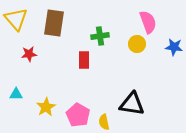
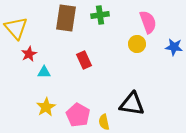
yellow triangle: moved 9 px down
brown rectangle: moved 12 px right, 5 px up
green cross: moved 21 px up
red star: rotated 21 degrees counterclockwise
red rectangle: rotated 24 degrees counterclockwise
cyan triangle: moved 28 px right, 22 px up
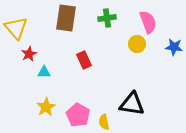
green cross: moved 7 px right, 3 px down
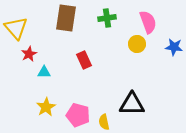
black triangle: rotated 8 degrees counterclockwise
pink pentagon: rotated 15 degrees counterclockwise
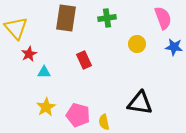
pink semicircle: moved 15 px right, 4 px up
black triangle: moved 8 px right, 1 px up; rotated 8 degrees clockwise
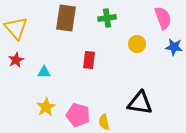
red star: moved 13 px left, 6 px down
red rectangle: moved 5 px right; rotated 30 degrees clockwise
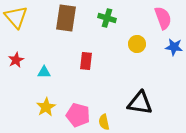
green cross: rotated 24 degrees clockwise
yellow triangle: moved 11 px up
red rectangle: moved 3 px left, 1 px down
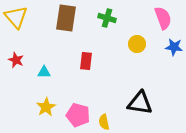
red star: rotated 21 degrees counterclockwise
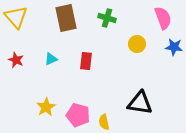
brown rectangle: rotated 20 degrees counterclockwise
cyan triangle: moved 7 px right, 13 px up; rotated 24 degrees counterclockwise
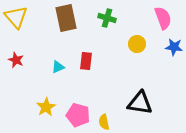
cyan triangle: moved 7 px right, 8 px down
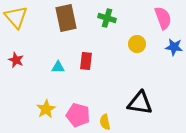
cyan triangle: rotated 24 degrees clockwise
yellow star: moved 2 px down
yellow semicircle: moved 1 px right
